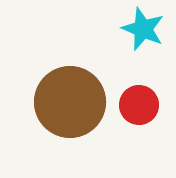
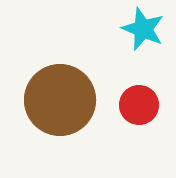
brown circle: moved 10 px left, 2 px up
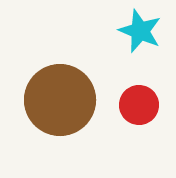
cyan star: moved 3 px left, 2 px down
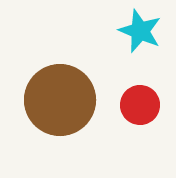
red circle: moved 1 px right
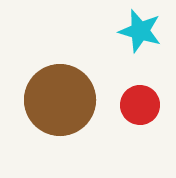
cyan star: rotated 6 degrees counterclockwise
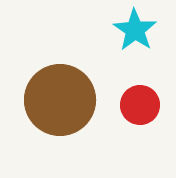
cyan star: moved 5 px left, 1 px up; rotated 18 degrees clockwise
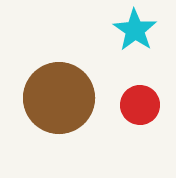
brown circle: moved 1 px left, 2 px up
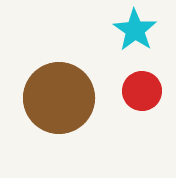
red circle: moved 2 px right, 14 px up
